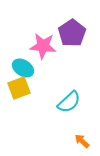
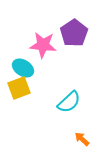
purple pentagon: moved 2 px right
pink star: moved 1 px up
orange arrow: moved 2 px up
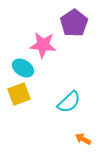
purple pentagon: moved 10 px up
yellow square: moved 6 px down
orange arrow: moved 1 px right; rotated 14 degrees counterclockwise
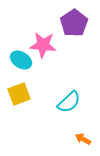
cyan ellipse: moved 2 px left, 8 px up
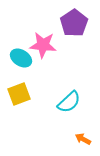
cyan ellipse: moved 2 px up
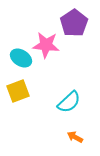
pink star: moved 3 px right
yellow square: moved 1 px left, 3 px up
orange arrow: moved 8 px left, 2 px up
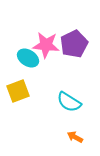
purple pentagon: moved 21 px down; rotated 8 degrees clockwise
cyan ellipse: moved 7 px right
cyan semicircle: rotated 75 degrees clockwise
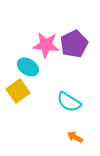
cyan ellipse: moved 9 px down
yellow square: rotated 15 degrees counterclockwise
